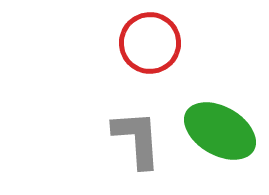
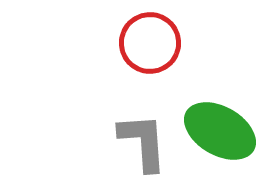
gray L-shape: moved 6 px right, 3 px down
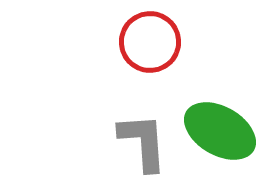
red circle: moved 1 px up
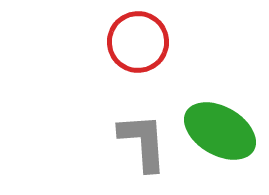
red circle: moved 12 px left
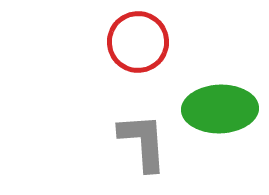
green ellipse: moved 22 px up; rotated 32 degrees counterclockwise
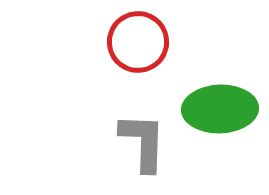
gray L-shape: rotated 6 degrees clockwise
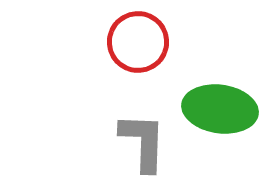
green ellipse: rotated 10 degrees clockwise
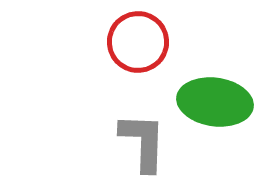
green ellipse: moved 5 px left, 7 px up
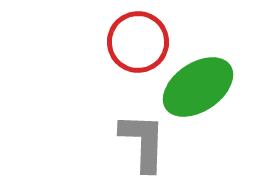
green ellipse: moved 17 px left, 15 px up; rotated 42 degrees counterclockwise
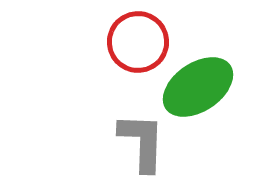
gray L-shape: moved 1 px left
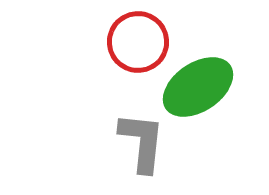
gray L-shape: rotated 4 degrees clockwise
